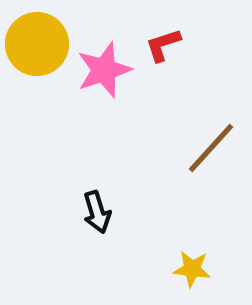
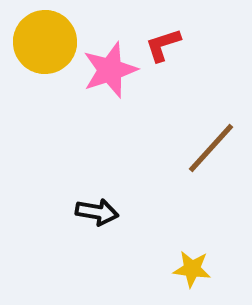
yellow circle: moved 8 px right, 2 px up
pink star: moved 6 px right
black arrow: rotated 63 degrees counterclockwise
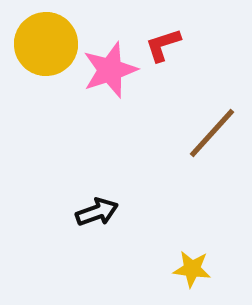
yellow circle: moved 1 px right, 2 px down
brown line: moved 1 px right, 15 px up
black arrow: rotated 30 degrees counterclockwise
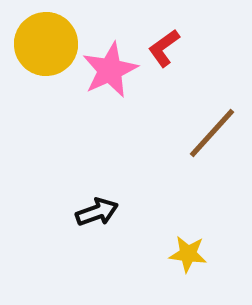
red L-shape: moved 1 px right, 3 px down; rotated 18 degrees counterclockwise
pink star: rotated 6 degrees counterclockwise
yellow star: moved 4 px left, 15 px up
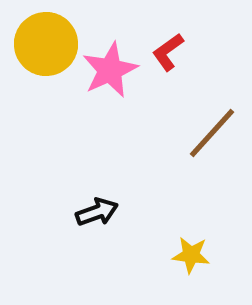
red L-shape: moved 4 px right, 4 px down
yellow star: moved 3 px right, 1 px down
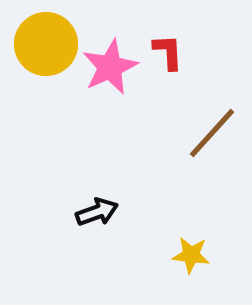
red L-shape: rotated 123 degrees clockwise
pink star: moved 3 px up
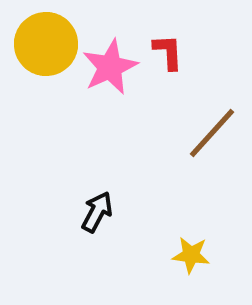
black arrow: rotated 42 degrees counterclockwise
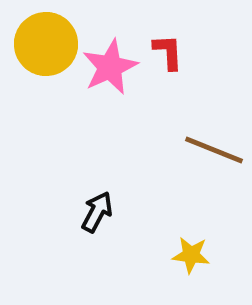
brown line: moved 2 px right, 17 px down; rotated 70 degrees clockwise
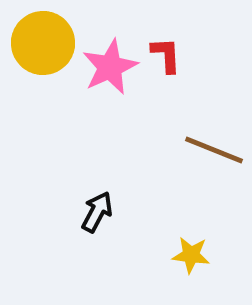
yellow circle: moved 3 px left, 1 px up
red L-shape: moved 2 px left, 3 px down
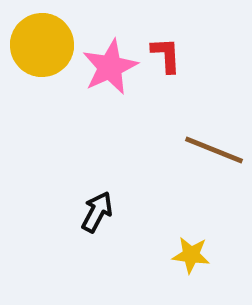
yellow circle: moved 1 px left, 2 px down
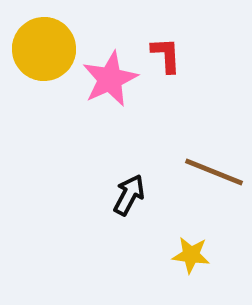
yellow circle: moved 2 px right, 4 px down
pink star: moved 12 px down
brown line: moved 22 px down
black arrow: moved 32 px right, 17 px up
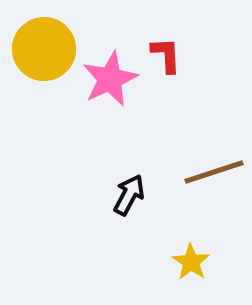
brown line: rotated 40 degrees counterclockwise
yellow star: moved 7 px down; rotated 27 degrees clockwise
